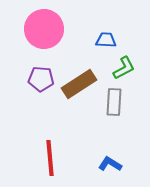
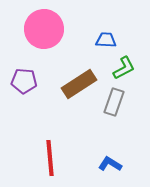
purple pentagon: moved 17 px left, 2 px down
gray rectangle: rotated 16 degrees clockwise
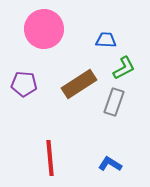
purple pentagon: moved 3 px down
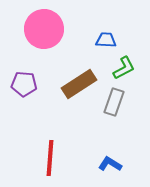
red line: rotated 9 degrees clockwise
